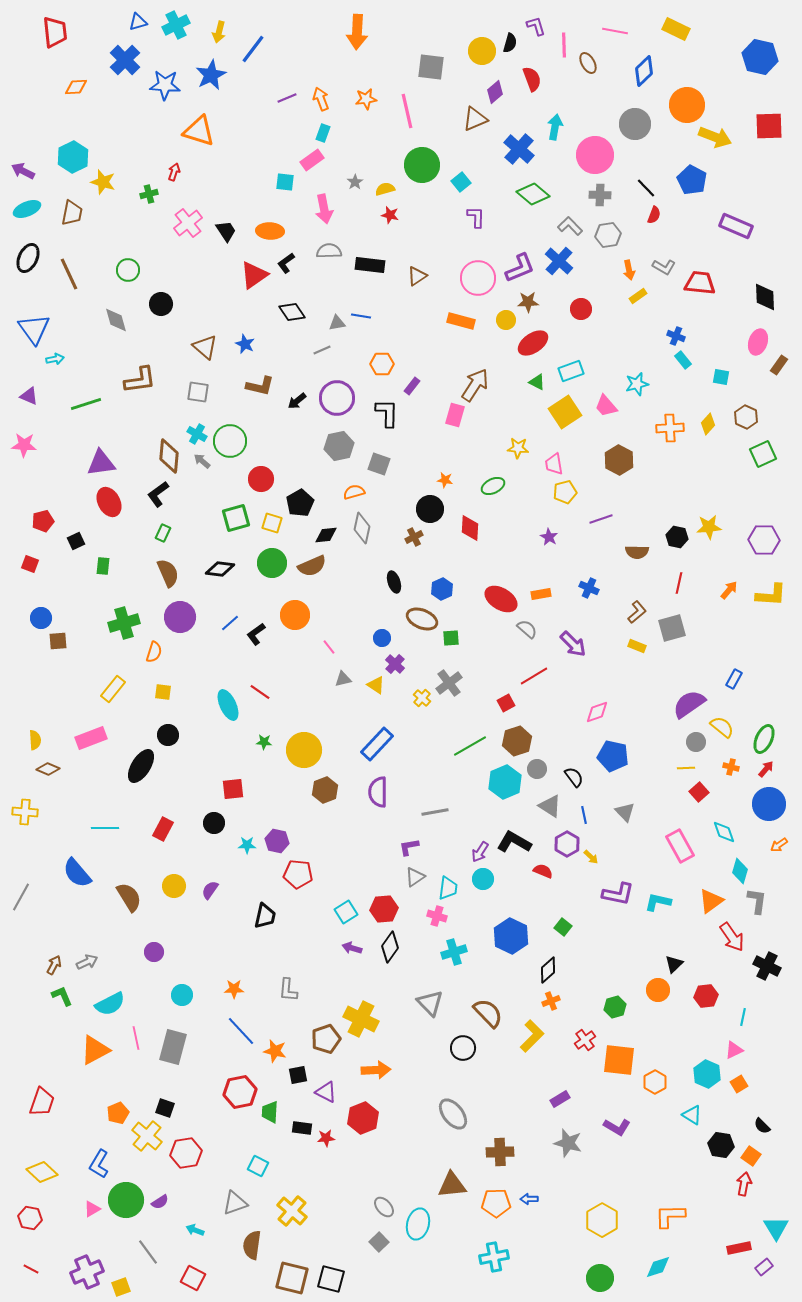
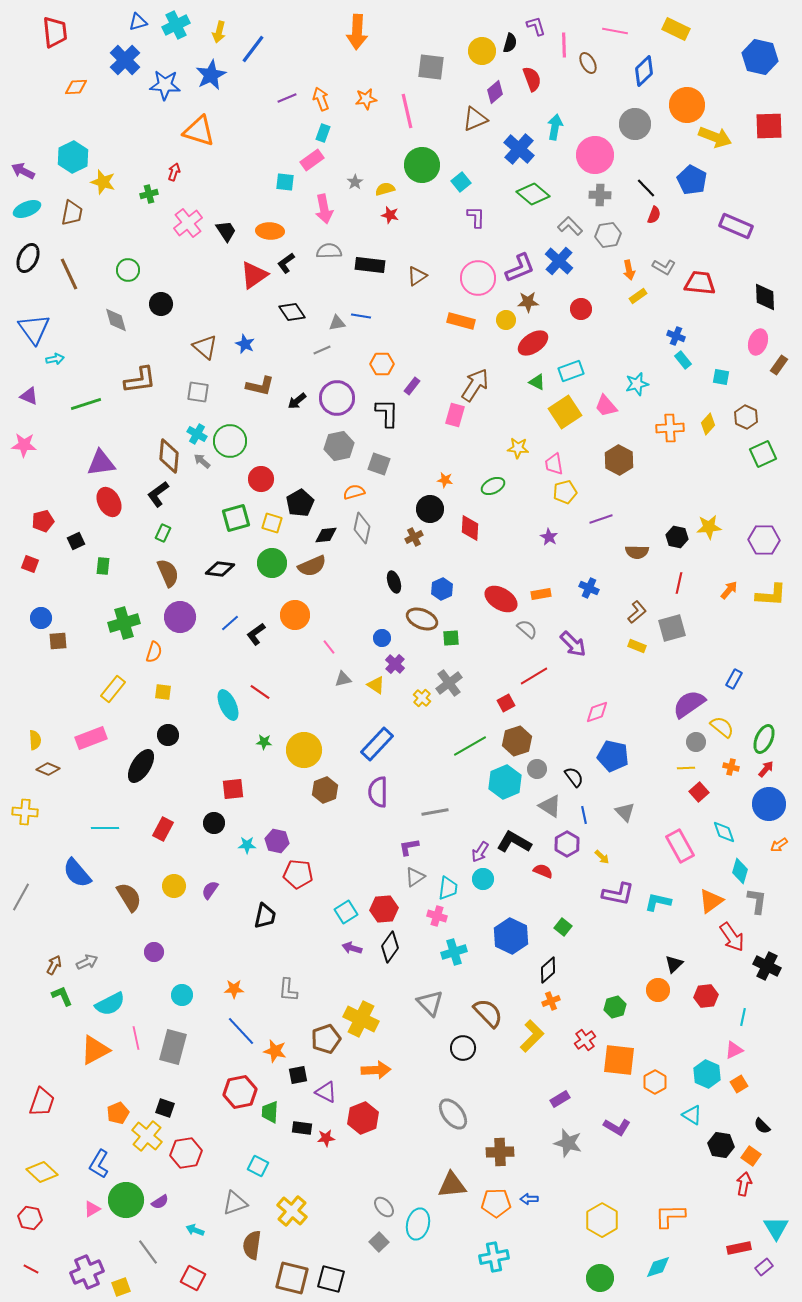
yellow arrow at (591, 857): moved 11 px right
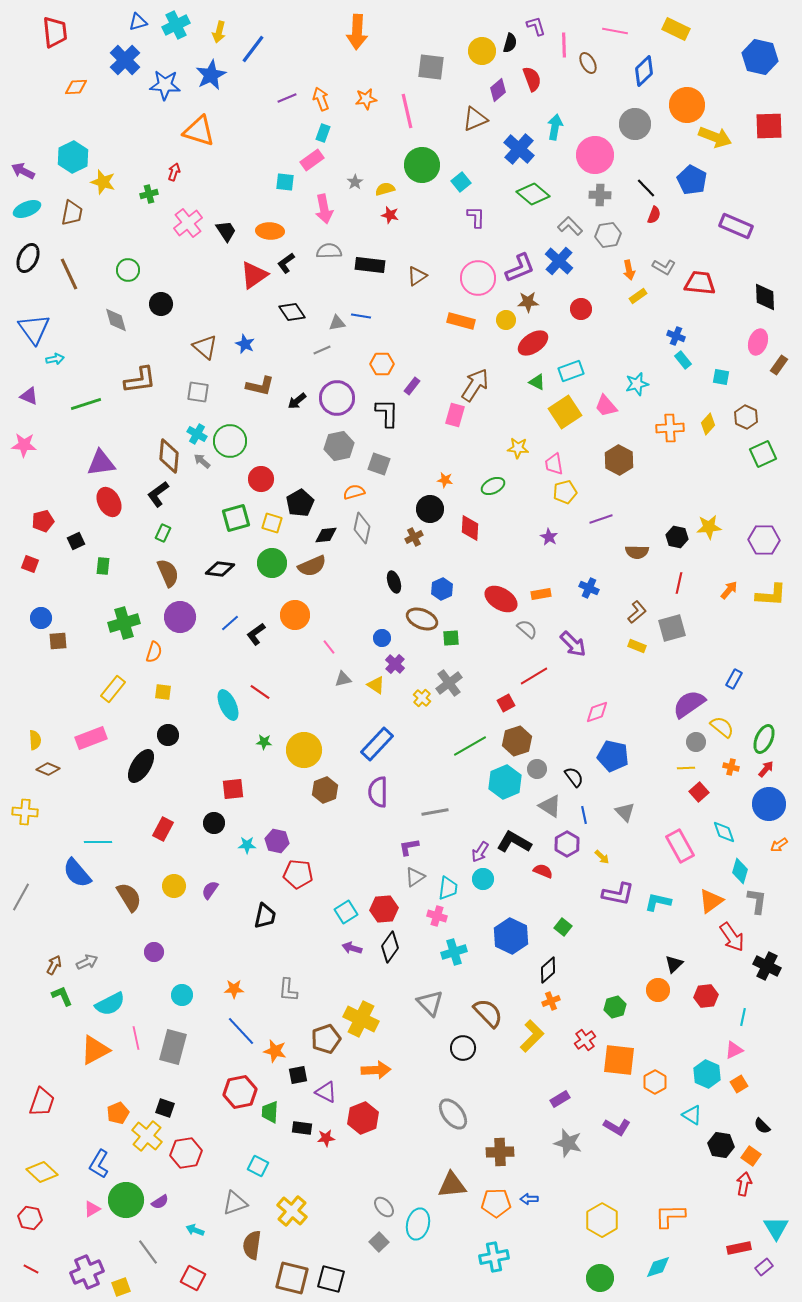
purple diamond at (495, 92): moved 3 px right, 2 px up
cyan line at (105, 828): moved 7 px left, 14 px down
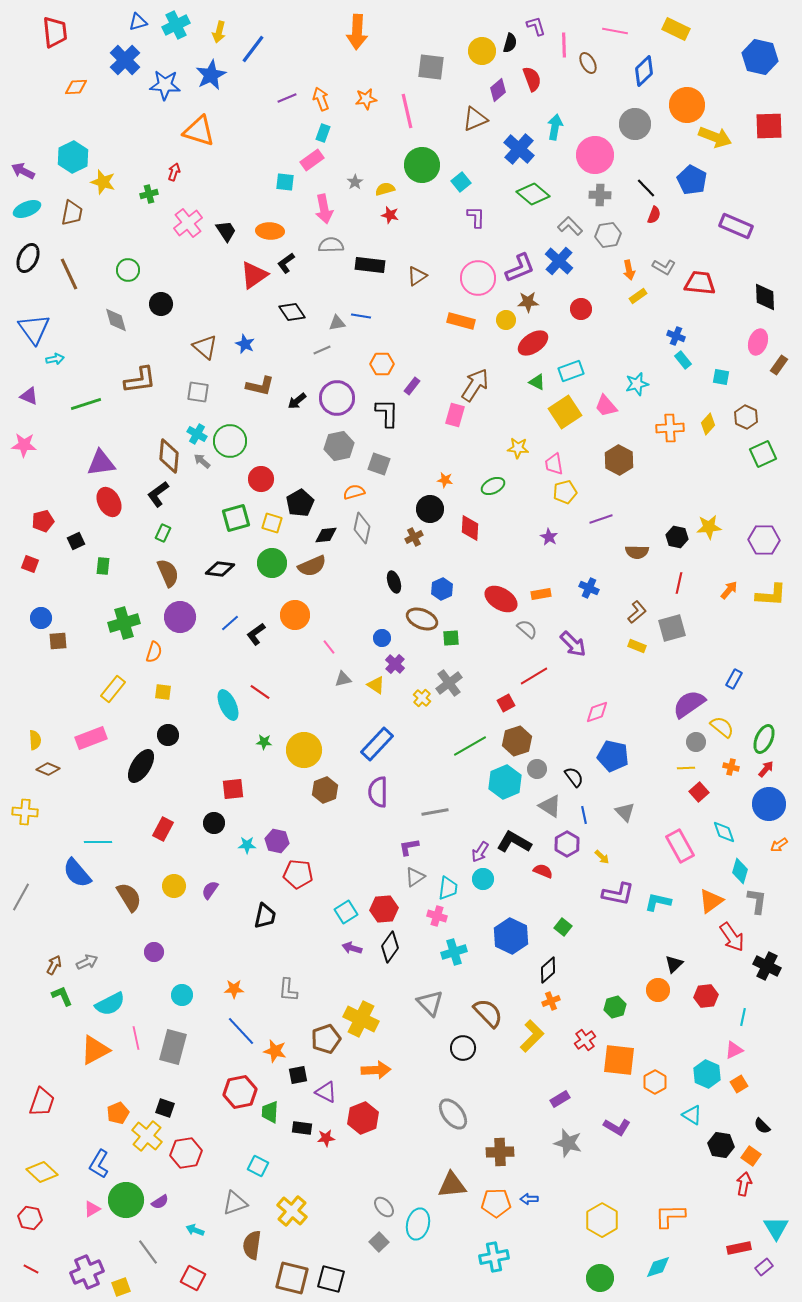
gray semicircle at (329, 251): moved 2 px right, 6 px up
